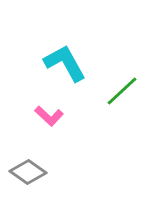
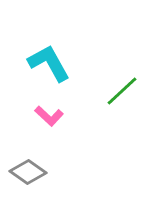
cyan L-shape: moved 16 px left
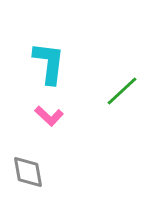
cyan L-shape: rotated 36 degrees clockwise
gray diamond: rotated 45 degrees clockwise
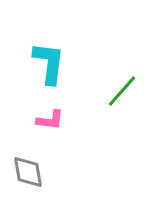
green line: rotated 6 degrees counterclockwise
pink L-shape: moved 1 px right, 4 px down; rotated 36 degrees counterclockwise
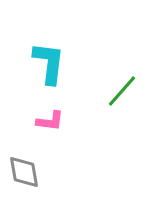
pink L-shape: moved 1 px down
gray diamond: moved 4 px left
